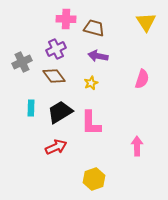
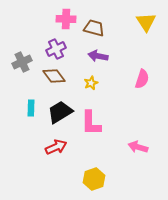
pink arrow: moved 1 px right, 1 px down; rotated 72 degrees counterclockwise
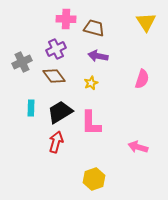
red arrow: moved 5 px up; rotated 50 degrees counterclockwise
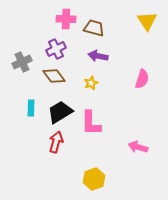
yellow triangle: moved 1 px right, 1 px up
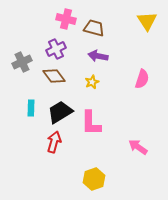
pink cross: rotated 12 degrees clockwise
yellow star: moved 1 px right, 1 px up
red arrow: moved 2 px left
pink arrow: rotated 18 degrees clockwise
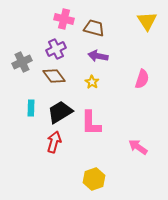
pink cross: moved 2 px left
yellow star: rotated 16 degrees counterclockwise
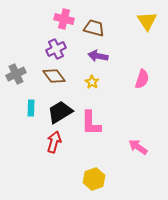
gray cross: moved 6 px left, 12 px down
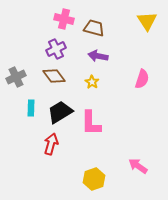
gray cross: moved 3 px down
red arrow: moved 3 px left, 2 px down
pink arrow: moved 19 px down
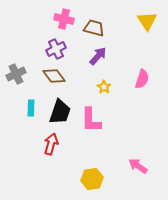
purple arrow: rotated 120 degrees clockwise
gray cross: moved 3 px up
yellow star: moved 12 px right, 5 px down
black trapezoid: rotated 140 degrees clockwise
pink L-shape: moved 3 px up
yellow hexagon: moved 2 px left; rotated 10 degrees clockwise
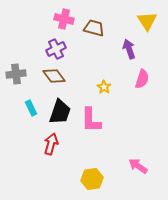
purple arrow: moved 31 px right, 7 px up; rotated 60 degrees counterclockwise
gray cross: rotated 18 degrees clockwise
cyan rectangle: rotated 28 degrees counterclockwise
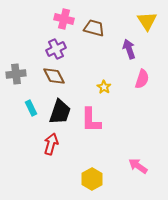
brown diamond: rotated 10 degrees clockwise
yellow hexagon: rotated 20 degrees counterclockwise
